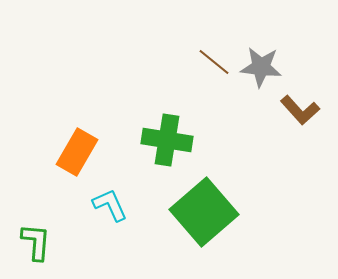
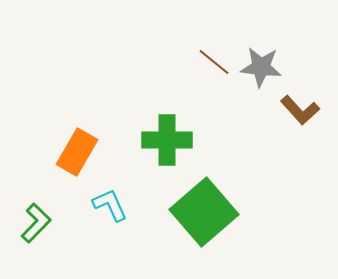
green cross: rotated 9 degrees counterclockwise
green L-shape: moved 19 px up; rotated 39 degrees clockwise
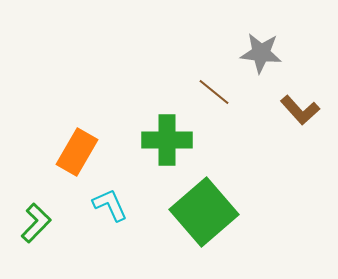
brown line: moved 30 px down
gray star: moved 14 px up
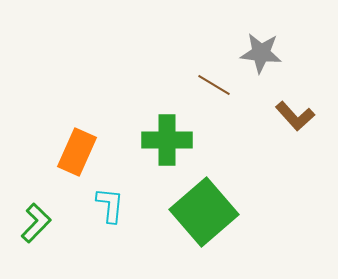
brown line: moved 7 px up; rotated 8 degrees counterclockwise
brown L-shape: moved 5 px left, 6 px down
orange rectangle: rotated 6 degrees counterclockwise
cyan L-shape: rotated 30 degrees clockwise
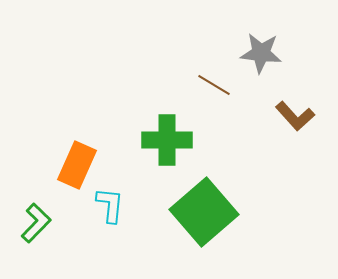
orange rectangle: moved 13 px down
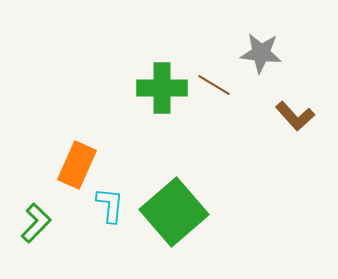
green cross: moved 5 px left, 52 px up
green square: moved 30 px left
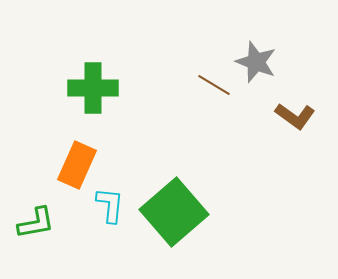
gray star: moved 5 px left, 9 px down; rotated 15 degrees clockwise
green cross: moved 69 px left
brown L-shape: rotated 12 degrees counterclockwise
green L-shape: rotated 36 degrees clockwise
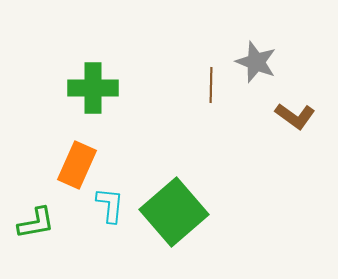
brown line: moved 3 px left; rotated 60 degrees clockwise
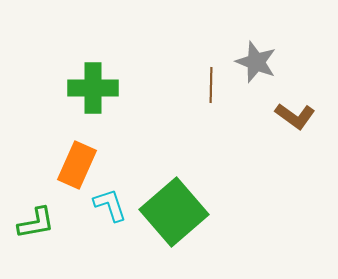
cyan L-shape: rotated 24 degrees counterclockwise
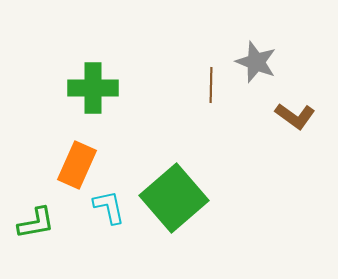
cyan L-shape: moved 1 px left, 2 px down; rotated 6 degrees clockwise
green square: moved 14 px up
